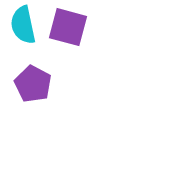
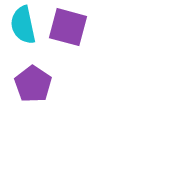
purple pentagon: rotated 6 degrees clockwise
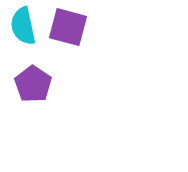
cyan semicircle: moved 1 px down
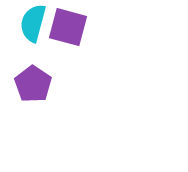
cyan semicircle: moved 10 px right, 3 px up; rotated 27 degrees clockwise
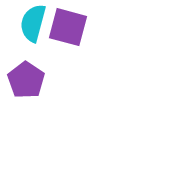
purple pentagon: moved 7 px left, 4 px up
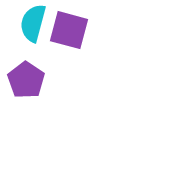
purple square: moved 1 px right, 3 px down
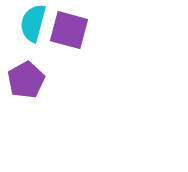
purple pentagon: rotated 9 degrees clockwise
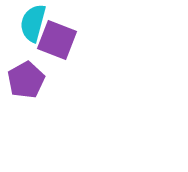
purple square: moved 12 px left, 10 px down; rotated 6 degrees clockwise
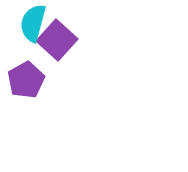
purple square: rotated 21 degrees clockwise
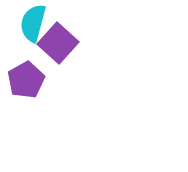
purple square: moved 1 px right, 3 px down
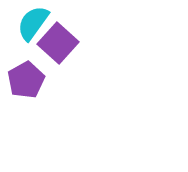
cyan semicircle: rotated 21 degrees clockwise
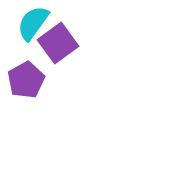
purple square: rotated 12 degrees clockwise
